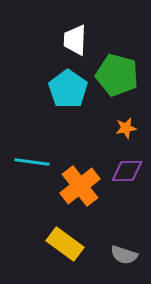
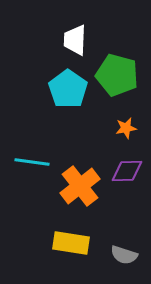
yellow rectangle: moved 6 px right, 1 px up; rotated 27 degrees counterclockwise
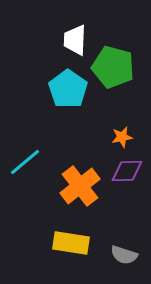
green pentagon: moved 4 px left, 8 px up
orange star: moved 4 px left, 9 px down
cyan line: moved 7 px left; rotated 48 degrees counterclockwise
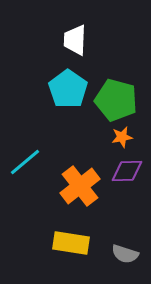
green pentagon: moved 3 px right, 33 px down
gray semicircle: moved 1 px right, 1 px up
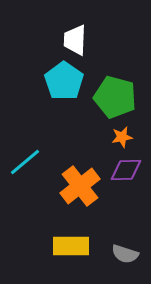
cyan pentagon: moved 4 px left, 8 px up
green pentagon: moved 1 px left, 3 px up
purple diamond: moved 1 px left, 1 px up
yellow rectangle: moved 3 px down; rotated 9 degrees counterclockwise
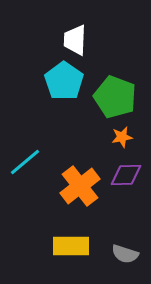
green pentagon: rotated 6 degrees clockwise
purple diamond: moved 5 px down
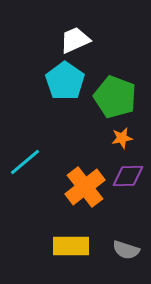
white trapezoid: rotated 64 degrees clockwise
cyan pentagon: moved 1 px right
orange star: moved 1 px down
purple diamond: moved 2 px right, 1 px down
orange cross: moved 5 px right, 1 px down
gray semicircle: moved 1 px right, 4 px up
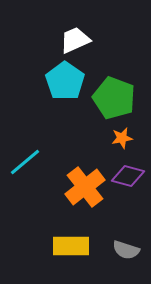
green pentagon: moved 1 px left, 1 px down
purple diamond: rotated 16 degrees clockwise
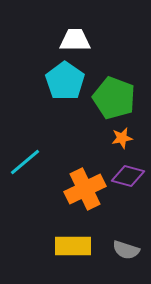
white trapezoid: rotated 24 degrees clockwise
orange cross: moved 2 px down; rotated 12 degrees clockwise
yellow rectangle: moved 2 px right
